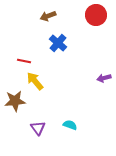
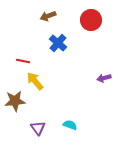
red circle: moved 5 px left, 5 px down
red line: moved 1 px left
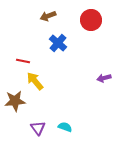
cyan semicircle: moved 5 px left, 2 px down
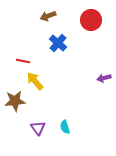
cyan semicircle: rotated 128 degrees counterclockwise
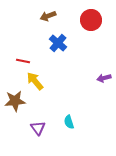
cyan semicircle: moved 4 px right, 5 px up
